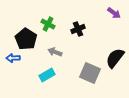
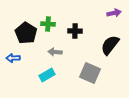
purple arrow: rotated 48 degrees counterclockwise
green cross: rotated 24 degrees counterclockwise
black cross: moved 3 px left, 2 px down; rotated 24 degrees clockwise
black pentagon: moved 6 px up
gray arrow: rotated 16 degrees counterclockwise
black semicircle: moved 5 px left, 13 px up
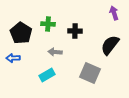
purple arrow: rotated 96 degrees counterclockwise
black pentagon: moved 5 px left
